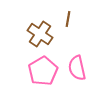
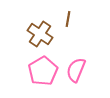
pink semicircle: moved 1 px left, 2 px down; rotated 35 degrees clockwise
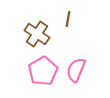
brown cross: moved 3 px left
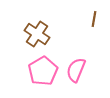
brown line: moved 26 px right
